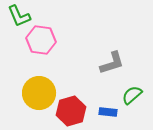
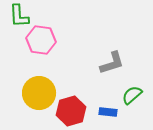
green L-shape: rotated 20 degrees clockwise
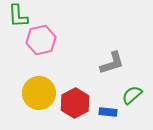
green L-shape: moved 1 px left
pink hexagon: rotated 20 degrees counterclockwise
red hexagon: moved 4 px right, 8 px up; rotated 12 degrees counterclockwise
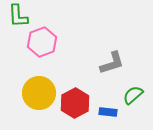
pink hexagon: moved 1 px right, 2 px down; rotated 8 degrees counterclockwise
green semicircle: moved 1 px right
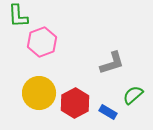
blue rectangle: rotated 24 degrees clockwise
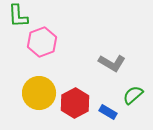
gray L-shape: rotated 48 degrees clockwise
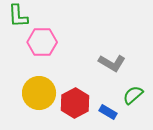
pink hexagon: rotated 20 degrees clockwise
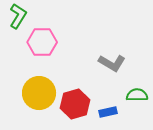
green L-shape: rotated 145 degrees counterclockwise
green semicircle: moved 4 px right; rotated 40 degrees clockwise
red hexagon: moved 1 px down; rotated 12 degrees clockwise
blue rectangle: rotated 42 degrees counterclockwise
